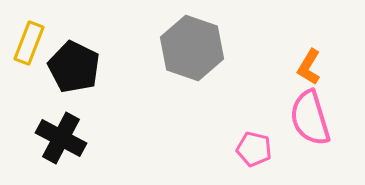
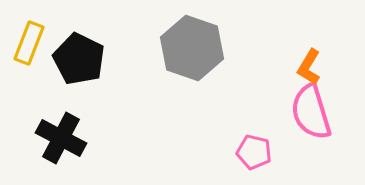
black pentagon: moved 5 px right, 8 px up
pink semicircle: moved 1 px right, 6 px up
pink pentagon: moved 3 px down
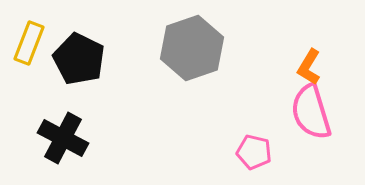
gray hexagon: rotated 22 degrees clockwise
black cross: moved 2 px right
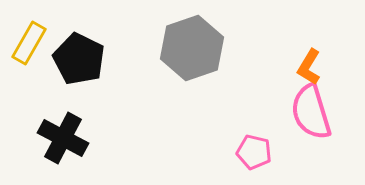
yellow rectangle: rotated 9 degrees clockwise
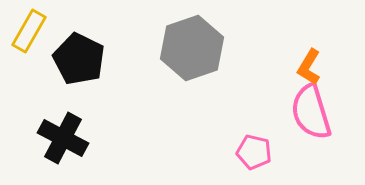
yellow rectangle: moved 12 px up
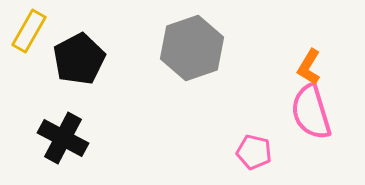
black pentagon: rotated 18 degrees clockwise
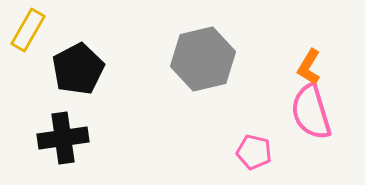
yellow rectangle: moved 1 px left, 1 px up
gray hexagon: moved 11 px right, 11 px down; rotated 6 degrees clockwise
black pentagon: moved 1 px left, 10 px down
black cross: rotated 36 degrees counterclockwise
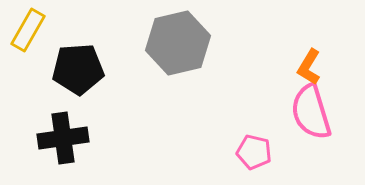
gray hexagon: moved 25 px left, 16 px up
black pentagon: rotated 24 degrees clockwise
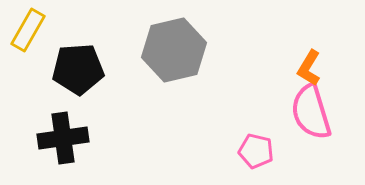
gray hexagon: moved 4 px left, 7 px down
orange L-shape: moved 1 px down
pink pentagon: moved 2 px right, 1 px up
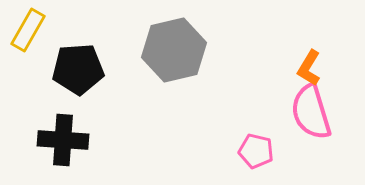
black cross: moved 2 px down; rotated 12 degrees clockwise
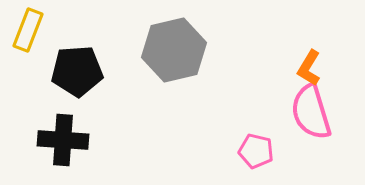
yellow rectangle: rotated 9 degrees counterclockwise
black pentagon: moved 1 px left, 2 px down
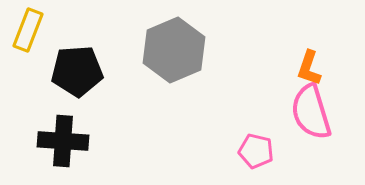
gray hexagon: rotated 10 degrees counterclockwise
orange L-shape: rotated 12 degrees counterclockwise
black cross: moved 1 px down
